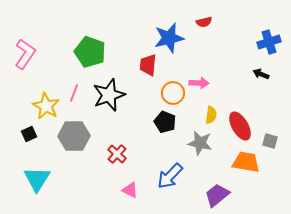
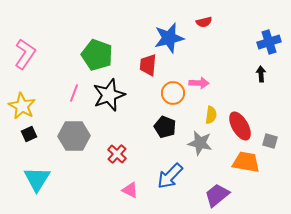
green pentagon: moved 7 px right, 3 px down
black arrow: rotated 63 degrees clockwise
yellow star: moved 24 px left
black pentagon: moved 5 px down
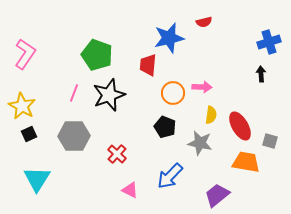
pink arrow: moved 3 px right, 4 px down
